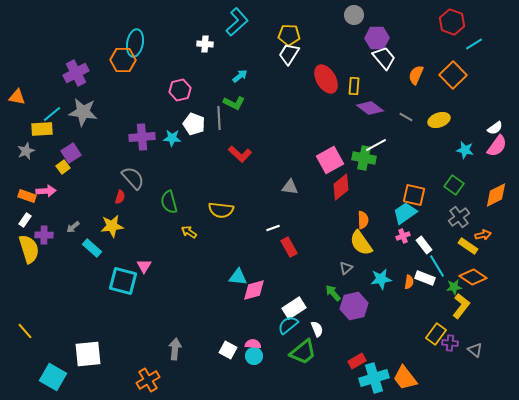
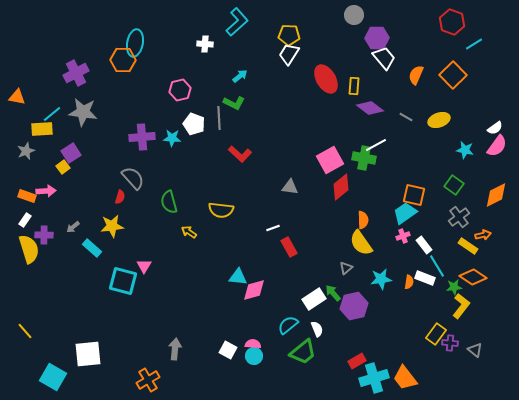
white rectangle at (294, 308): moved 20 px right, 9 px up
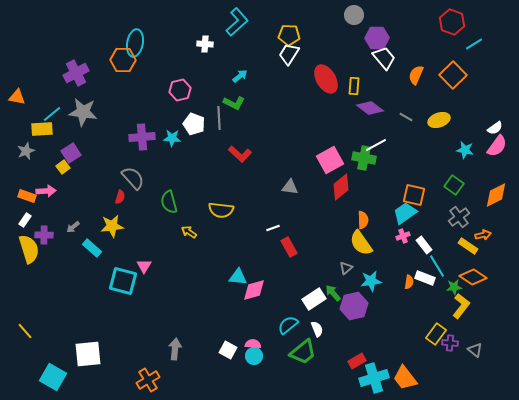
cyan star at (381, 279): moved 10 px left, 2 px down
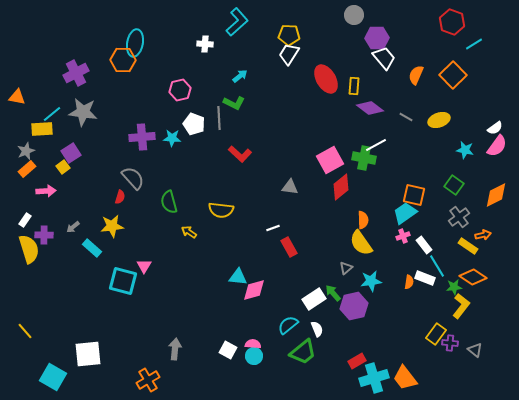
orange rectangle at (27, 196): moved 27 px up; rotated 60 degrees counterclockwise
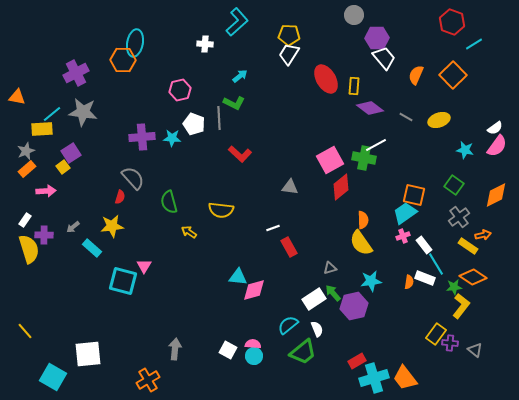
cyan line at (437, 266): moved 1 px left, 2 px up
gray triangle at (346, 268): moved 16 px left; rotated 24 degrees clockwise
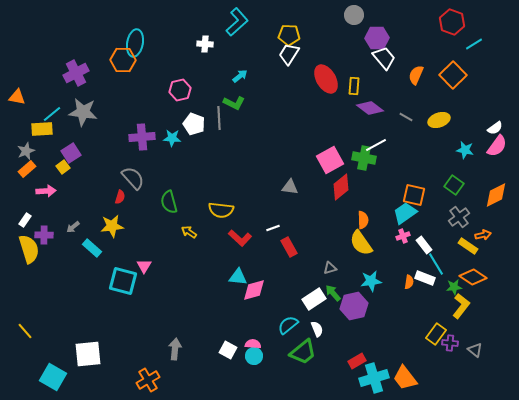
red L-shape at (240, 154): moved 84 px down
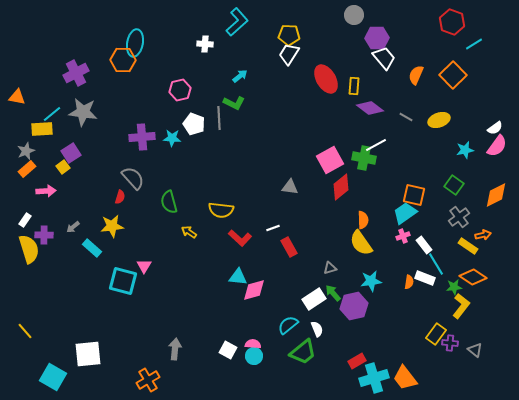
cyan star at (465, 150): rotated 24 degrees counterclockwise
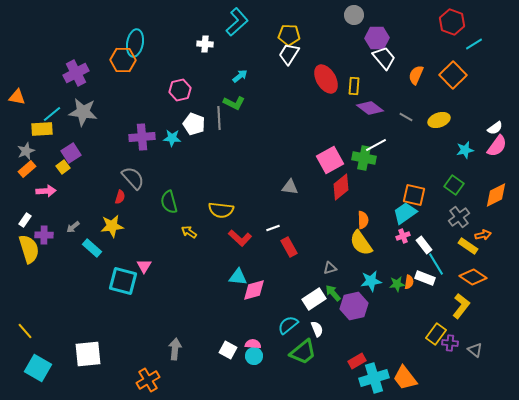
green star at (454, 287): moved 57 px left, 3 px up
cyan square at (53, 377): moved 15 px left, 9 px up
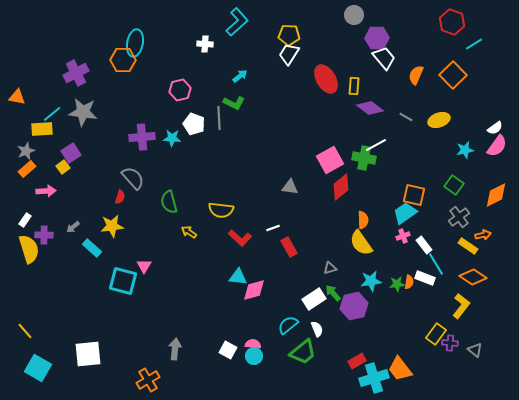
orange trapezoid at (405, 378): moved 5 px left, 9 px up
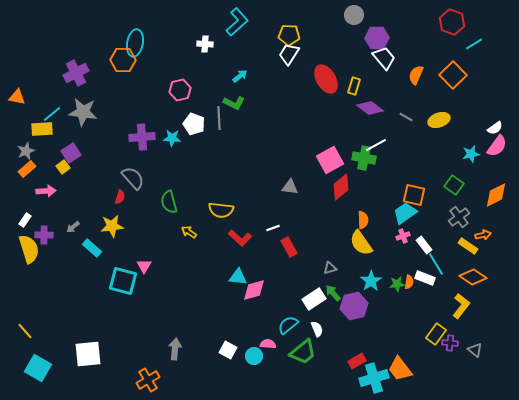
yellow rectangle at (354, 86): rotated 12 degrees clockwise
cyan star at (465, 150): moved 6 px right, 4 px down
cyan star at (371, 281): rotated 25 degrees counterclockwise
pink semicircle at (253, 344): moved 15 px right
